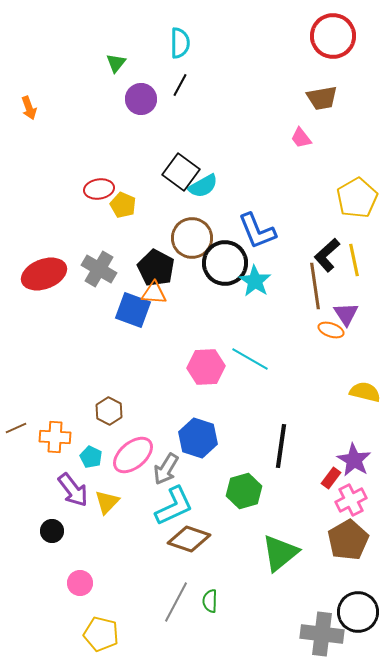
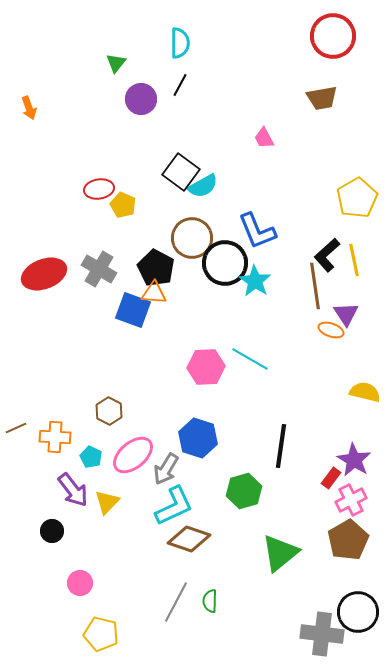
pink trapezoid at (301, 138): moved 37 px left; rotated 10 degrees clockwise
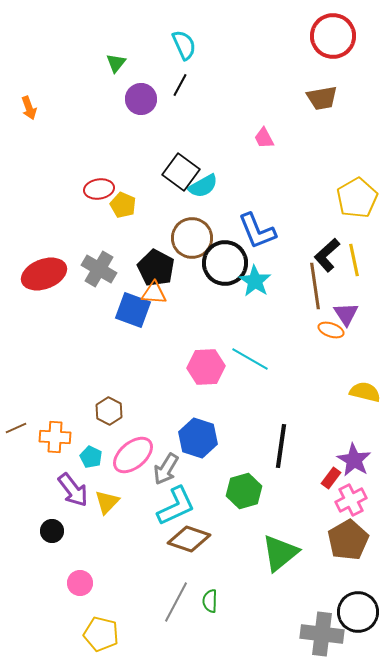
cyan semicircle at (180, 43): moved 4 px right, 2 px down; rotated 24 degrees counterclockwise
cyan L-shape at (174, 506): moved 2 px right
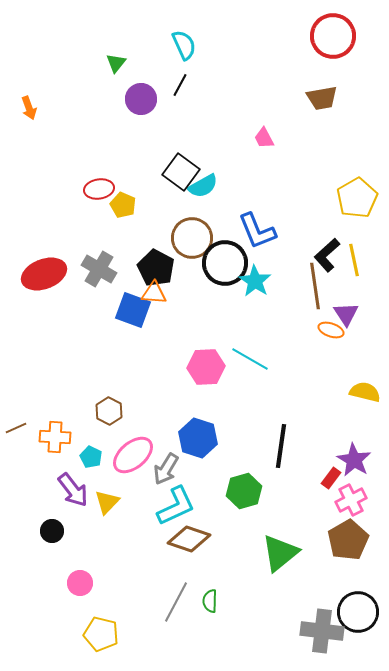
gray cross at (322, 634): moved 3 px up
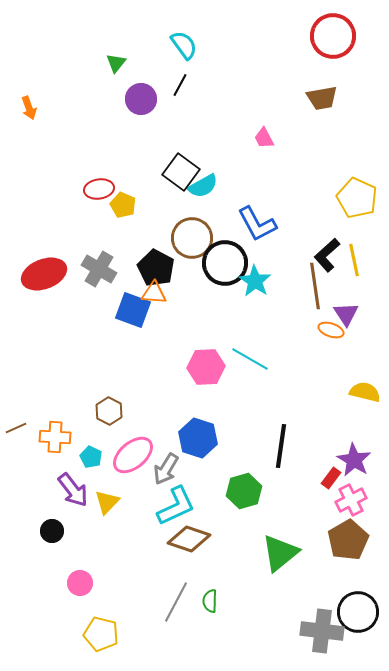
cyan semicircle at (184, 45): rotated 12 degrees counterclockwise
yellow pentagon at (357, 198): rotated 18 degrees counterclockwise
blue L-shape at (257, 231): moved 7 px up; rotated 6 degrees counterclockwise
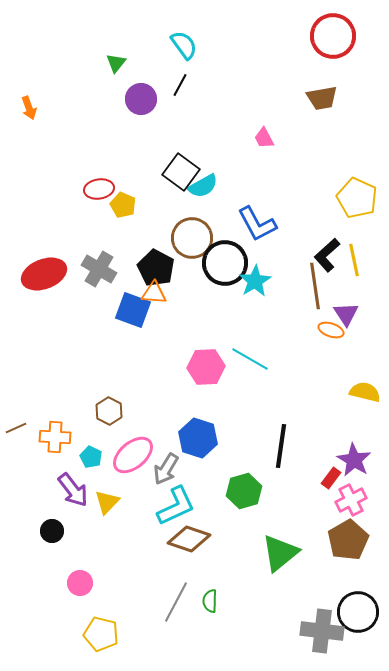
cyan star at (255, 281): rotated 8 degrees clockwise
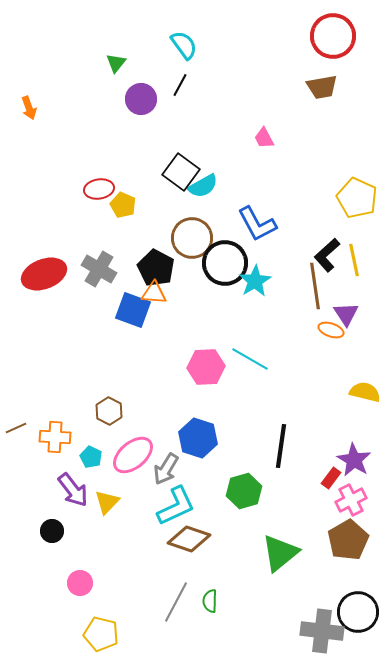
brown trapezoid at (322, 98): moved 11 px up
